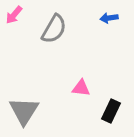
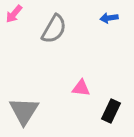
pink arrow: moved 1 px up
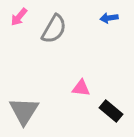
pink arrow: moved 5 px right, 3 px down
black rectangle: rotated 75 degrees counterclockwise
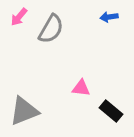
blue arrow: moved 1 px up
gray semicircle: moved 3 px left
gray triangle: rotated 36 degrees clockwise
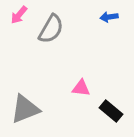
pink arrow: moved 2 px up
gray triangle: moved 1 px right, 2 px up
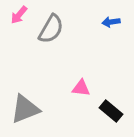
blue arrow: moved 2 px right, 5 px down
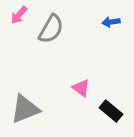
pink triangle: rotated 30 degrees clockwise
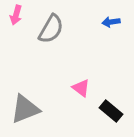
pink arrow: moved 3 px left; rotated 24 degrees counterclockwise
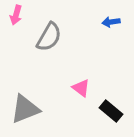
gray semicircle: moved 2 px left, 8 px down
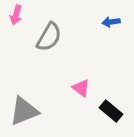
gray triangle: moved 1 px left, 2 px down
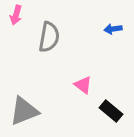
blue arrow: moved 2 px right, 7 px down
gray semicircle: rotated 20 degrees counterclockwise
pink triangle: moved 2 px right, 3 px up
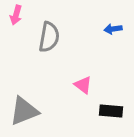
black rectangle: rotated 35 degrees counterclockwise
